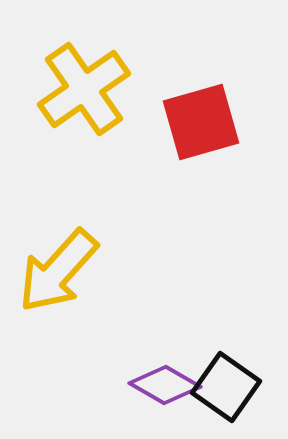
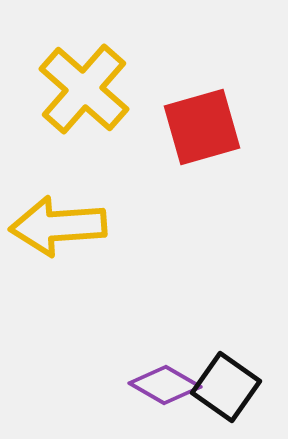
yellow cross: rotated 14 degrees counterclockwise
red square: moved 1 px right, 5 px down
yellow arrow: moved 45 px up; rotated 44 degrees clockwise
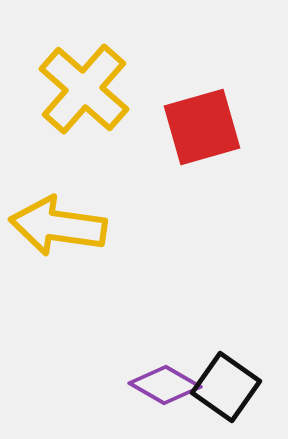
yellow arrow: rotated 12 degrees clockwise
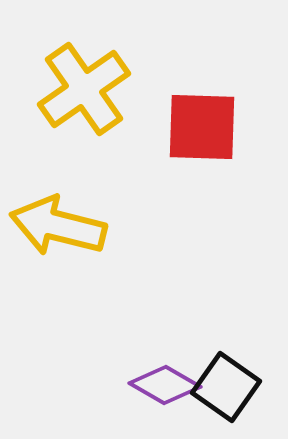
yellow cross: rotated 14 degrees clockwise
red square: rotated 18 degrees clockwise
yellow arrow: rotated 6 degrees clockwise
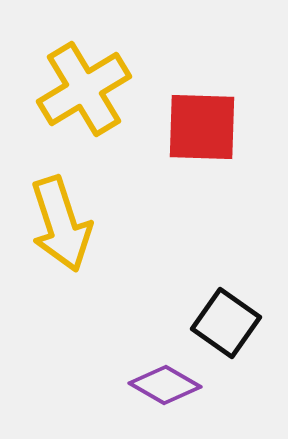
yellow cross: rotated 4 degrees clockwise
yellow arrow: moved 3 px right, 2 px up; rotated 122 degrees counterclockwise
black square: moved 64 px up
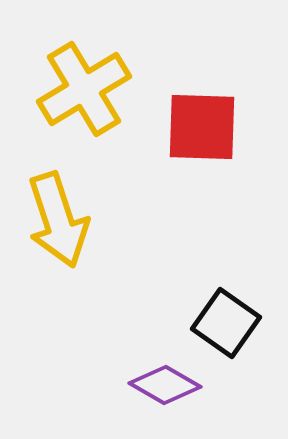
yellow arrow: moved 3 px left, 4 px up
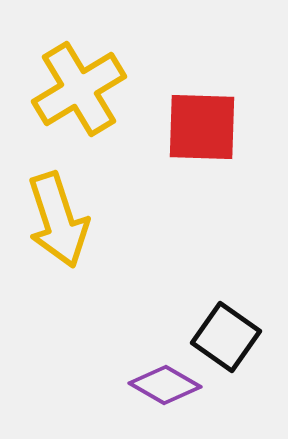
yellow cross: moved 5 px left
black square: moved 14 px down
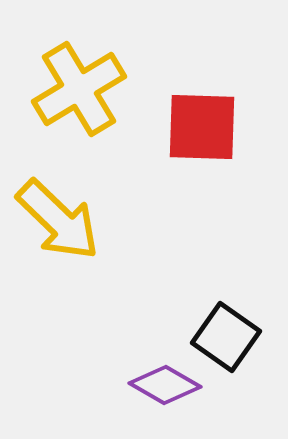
yellow arrow: rotated 28 degrees counterclockwise
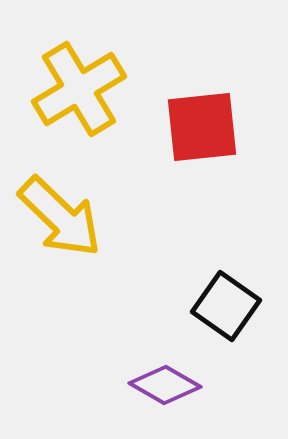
red square: rotated 8 degrees counterclockwise
yellow arrow: moved 2 px right, 3 px up
black square: moved 31 px up
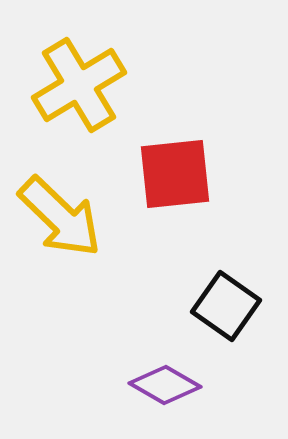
yellow cross: moved 4 px up
red square: moved 27 px left, 47 px down
